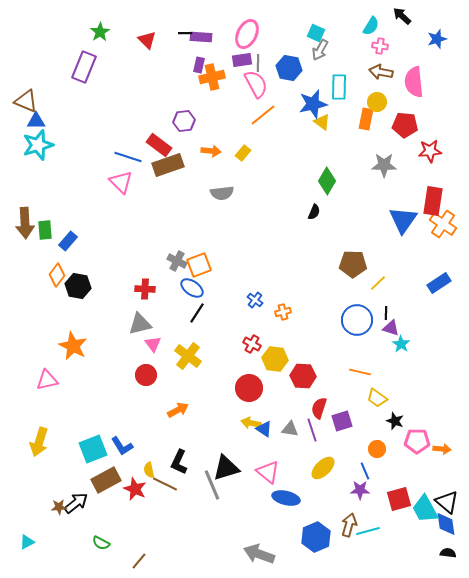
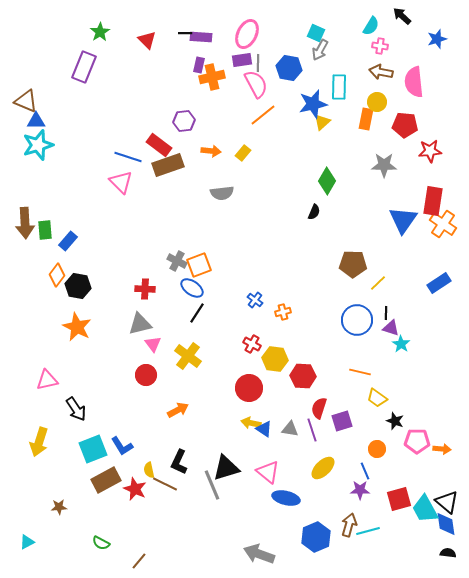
yellow triangle at (322, 122): rotated 42 degrees clockwise
orange star at (73, 346): moved 4 px right, 19 px up
black arrow at (76, 503): moved 94 px up; rotated 95 degrees clockwise
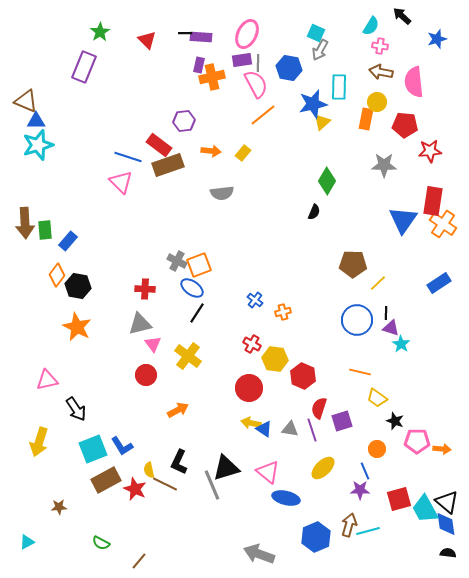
red hexagon at (303, 376): rotated 20 degrees clockwise
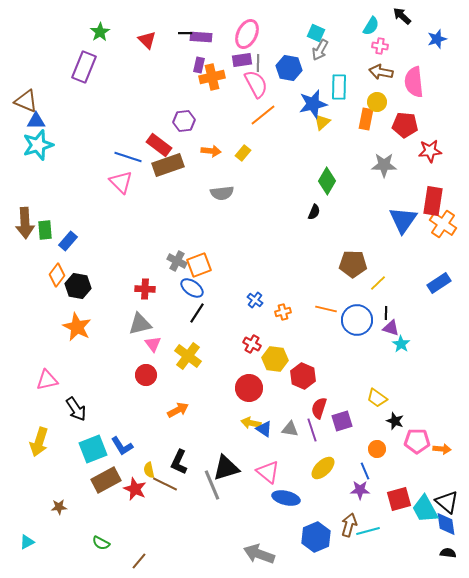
orange line at (360, 372): moved 34 px left, 63 px up
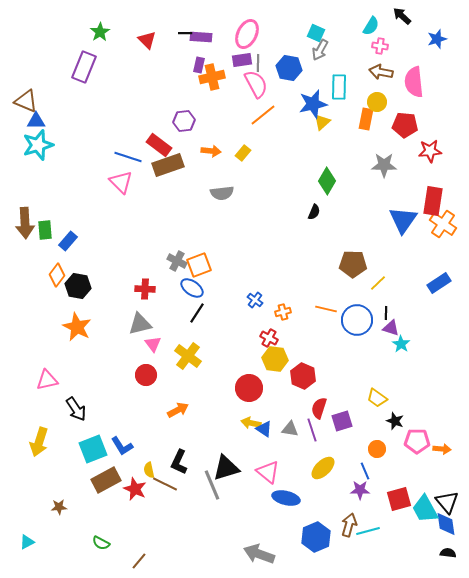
red cross at (252, 344): moved 17 px right, 6 px up
black triangle at (447, 502): rotated 10 degrees clockwise
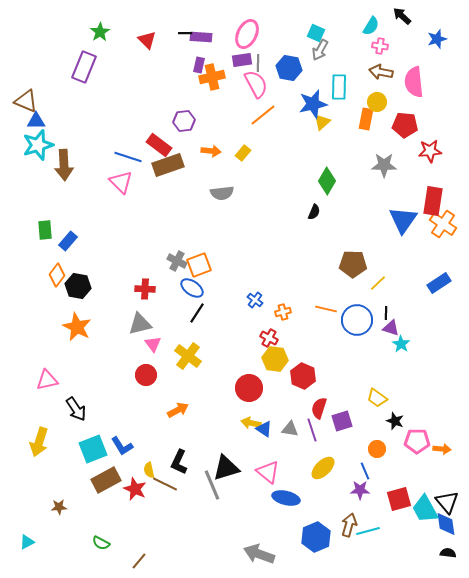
brown arrow at (25, 223): moved 39 px right, 58 px up
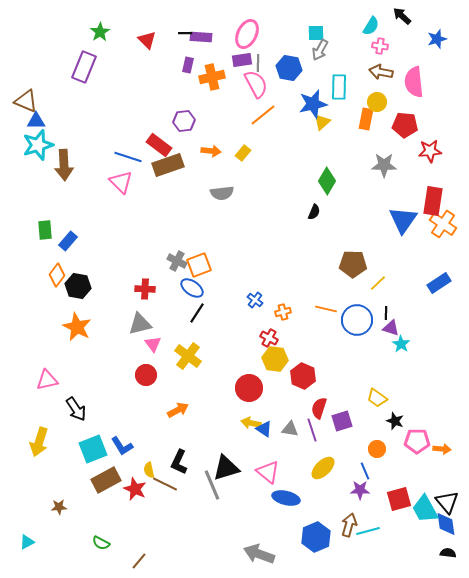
cyan square at (316, 33): rotated 24 degrees counterclockwise
purple rectangle at (199, 65): moved 11 px left
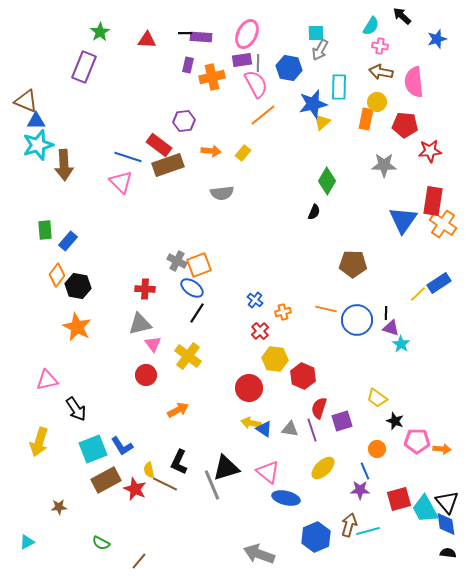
red triangle at (147, 40): rotated 42 degrees counterclockwise
yellow line at (378, 283): moved 40 px right, 11 px down
red cross at (269, 338): moved 9 px left, 7 px up; rotated 18 degrees clockwise
